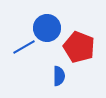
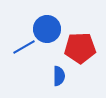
blue circle: moved 1 px down
red pentagon: moved 1 px right, 1 px down; rotated 24 degrees counterclockwise
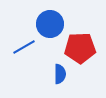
blue circle: moved 3 px right, 5 px up
blue semicircle: moved 1 px right, 2 px up
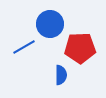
blue semicircle: moved 1 px right, 1 px down
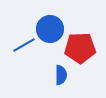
blue circle: moved 5 px down
blue line: moved 2 px up
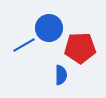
blue circle: moved 1 px left, 1 px up
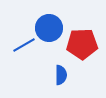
red pentagon: moved 2 px right, 4 px up
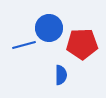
blue line: rotated 15 degrees clockwise
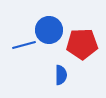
blue circle: moved 2 px down
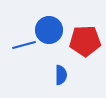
red pentagon: moved 3 px right, 3 px up
